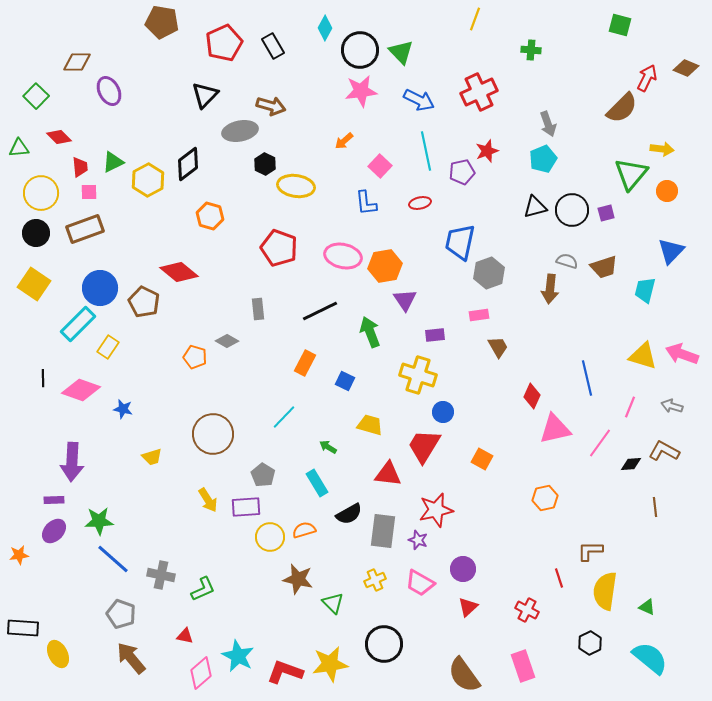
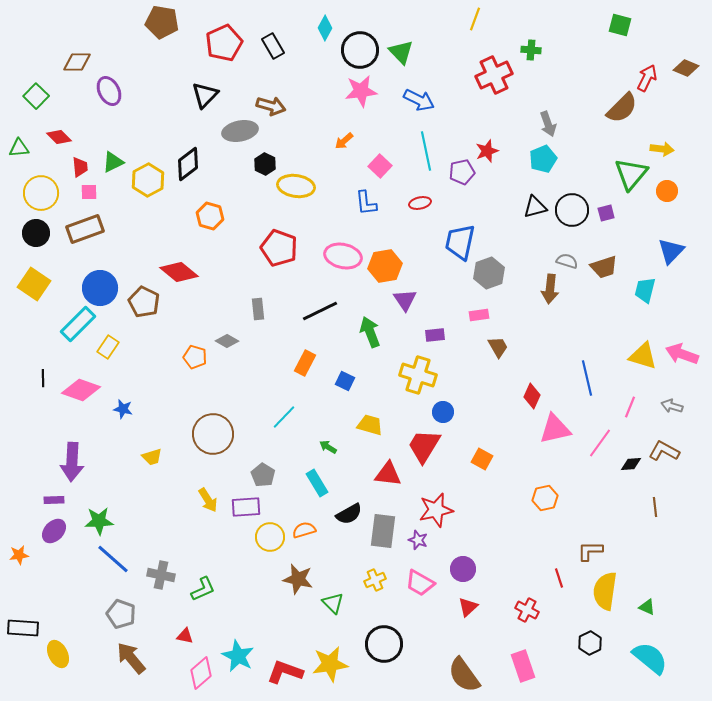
red cross at (479, 92): moved 15 px right, 17 px up
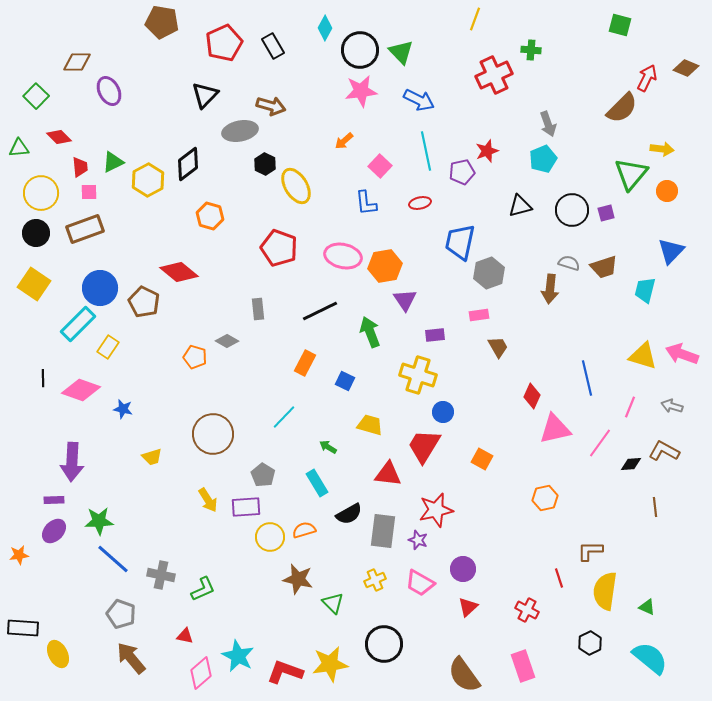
yellow ellipse at (296, 186): rotated 51 degrees clockwise
black triangle at (535, 207): moved 15 px left, 1 px up
gray semicircle at (567, 261): moved 2 px right, 2 px down
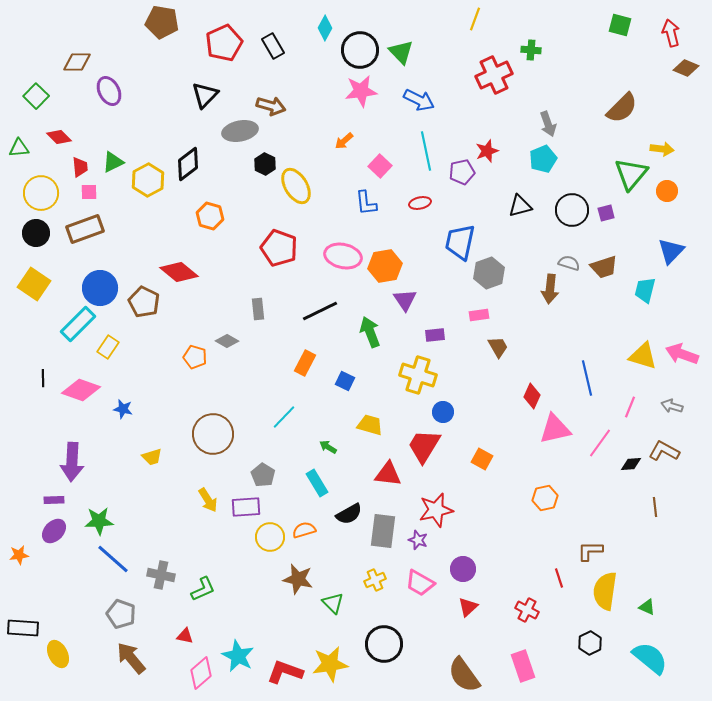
red arrow at (647, 78): moved 24 px right, 45 px up; rotated 40 degrees counterclockwise
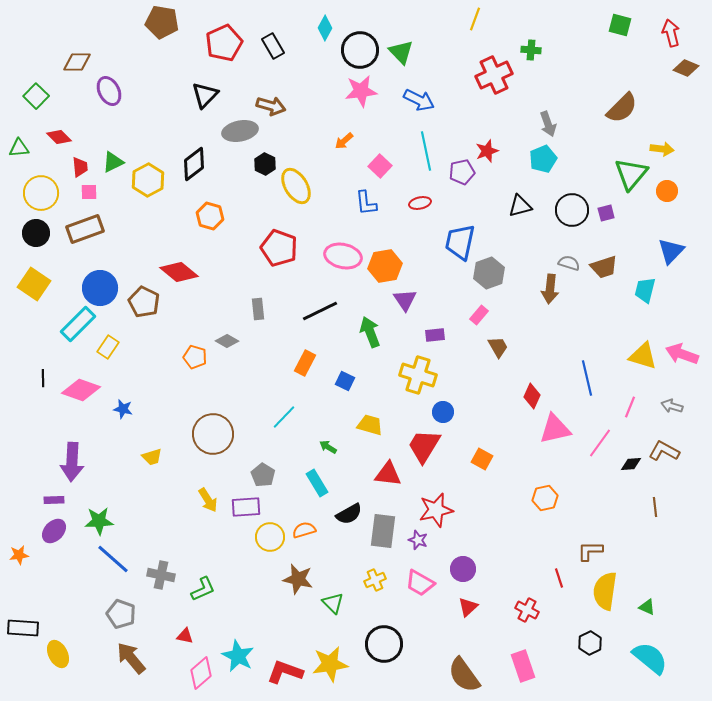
black diamond at (188, 164): moved 6 px right
pink rectangle at (479, 315): rotated 42 degrees counterclockwise
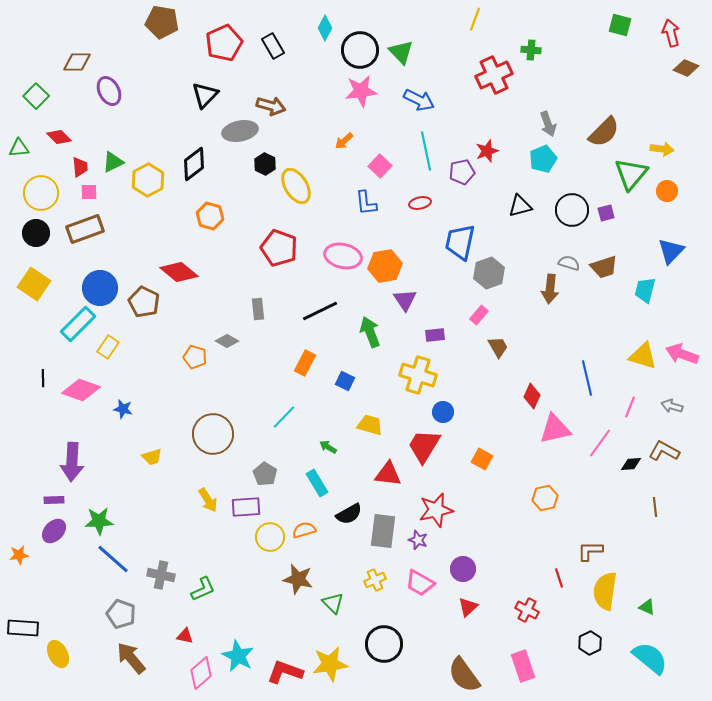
brown semicircle at (622, 108): moved 18 px left, 24 px down
gray pentagon at (263, 475): moved 2 px right, 1 px up
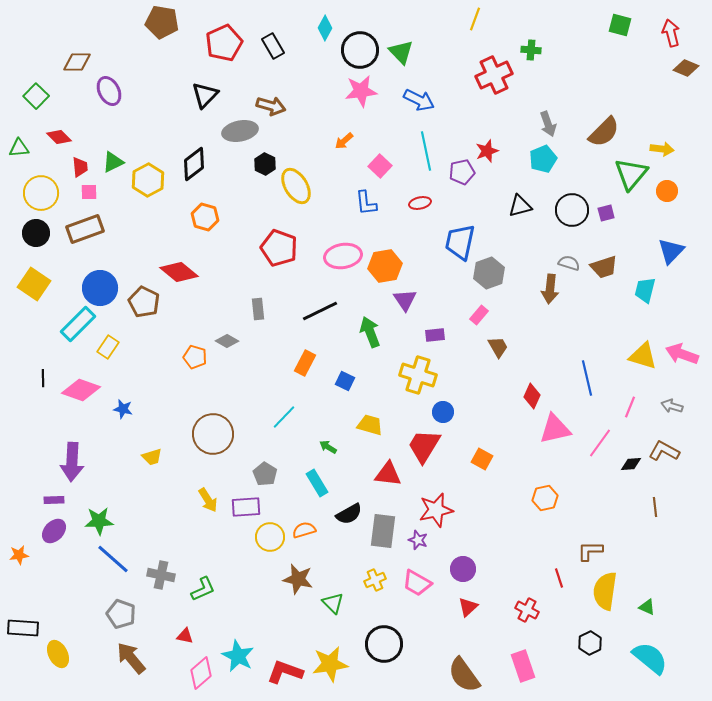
orange hexagon at (210, 216): moved 5 px left, 1 px down
pink ellipse at (343, 256): rotated 21 degrees counterclockwise
pink trapezoid at (420, 583): moved 3 px left
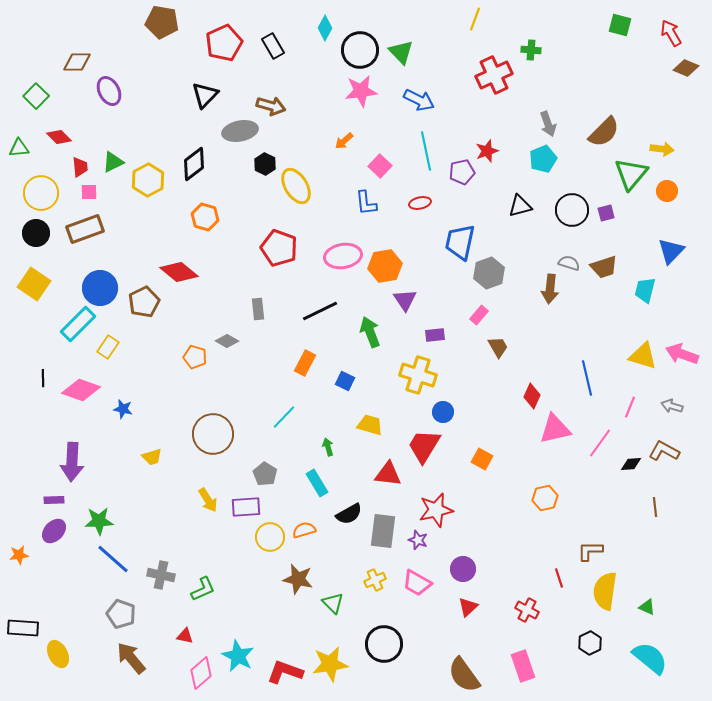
red arrow at (671, 33): rotated 16 degrees counterclockwise
brown pentagon at (144, 302): rotated 20 degrees clockwise
green arrow at (328, 447): rotated 42 degrees clockwise
